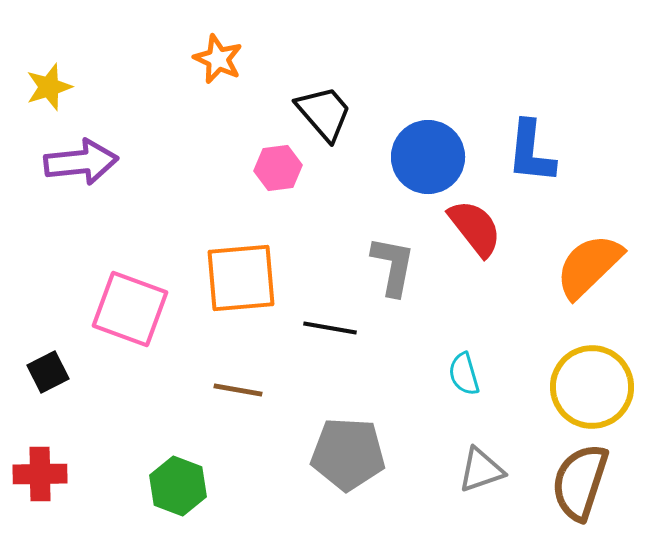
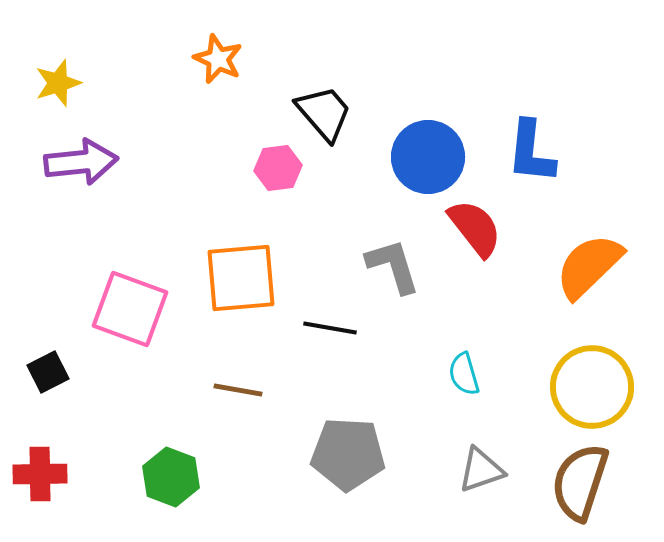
yellow star: moved 9 px right, 4 px up
gray L-shape: rotated 28 degrees counterclockwise
green hexagon: moved 7 px left, 9 px up
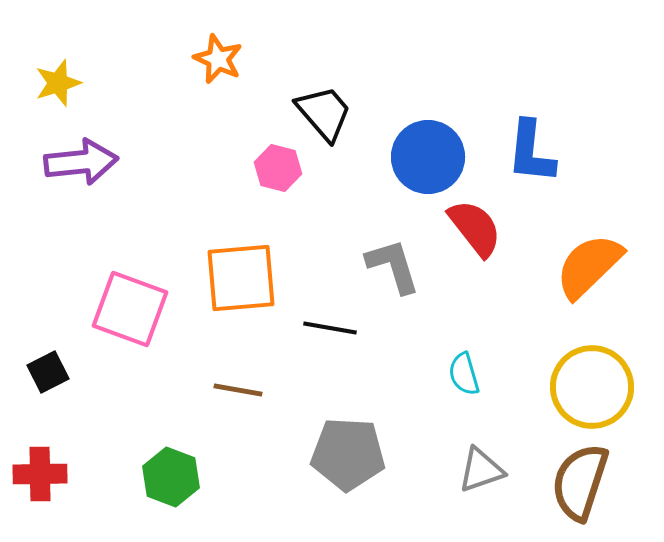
pink hexagon: rotated 21 degrees clockwise
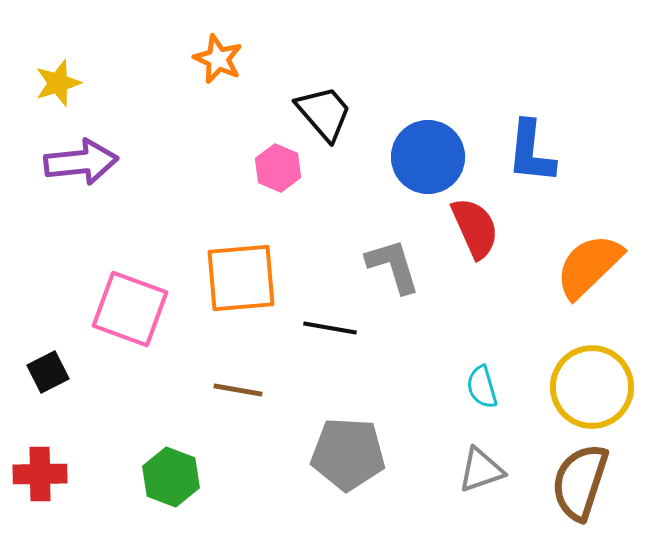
pink hexagon: rotated 9 degrees clockwise
red semicircle: rotated 14 degrees clockwise
cyan semicircle: moved 18 px right, 13 px down
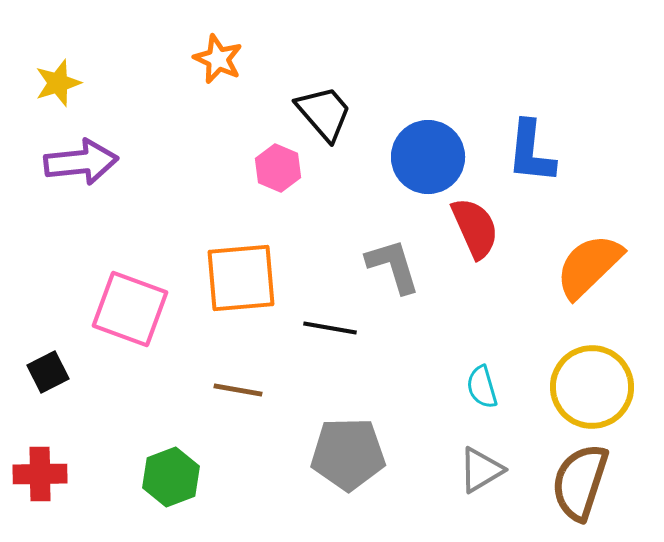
gray pentagon: rotated 4 degrees counterclockwise
gray triangle: rotated 12 degrees counterclockwise
green hexagon: rotated 18 degrees clockwise
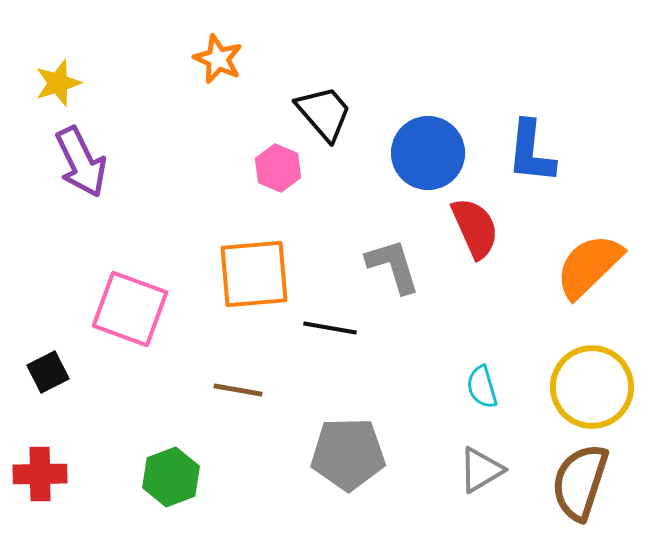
blue circle: moved 4 px up
purple arrow: rotated 70 degrees clockwise
orange square: moved 13 px right, 4 px up
